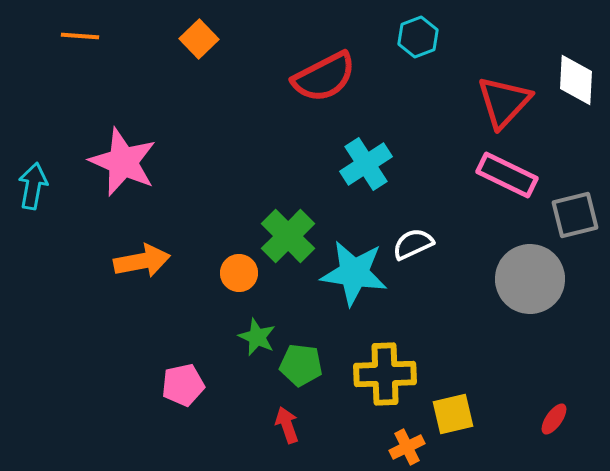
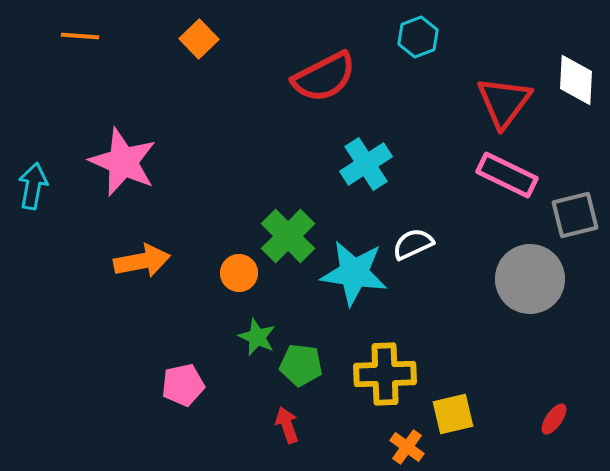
red triangle: rotated 6 degrees counterclockwise
orange cross: rotated 28 degrees counterclockwise
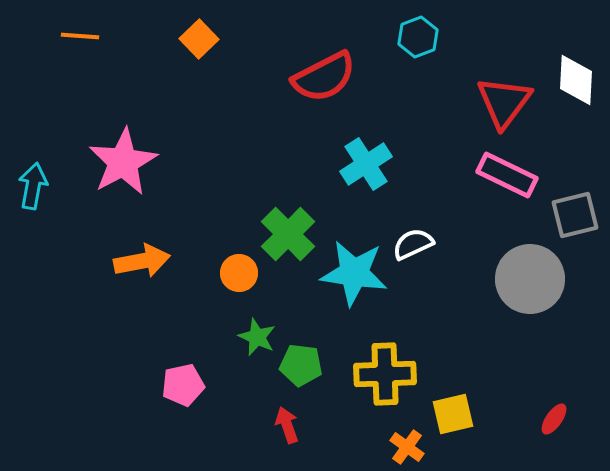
pink star: rotated 20 degrees clockwise
green cross: moved 2 px up
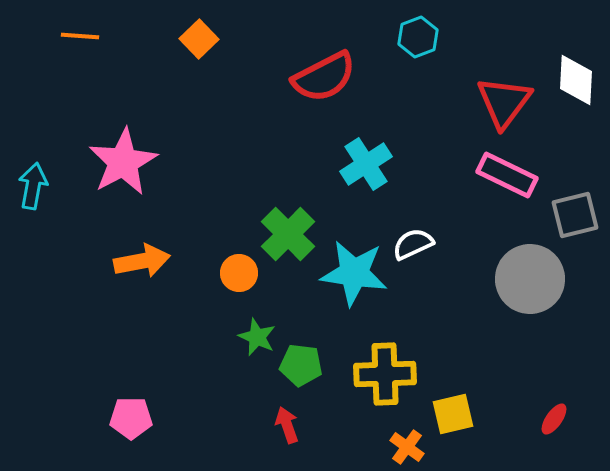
pink pentagon: moved 52 px left, 33 px down; rotated 12 degrees clockwise
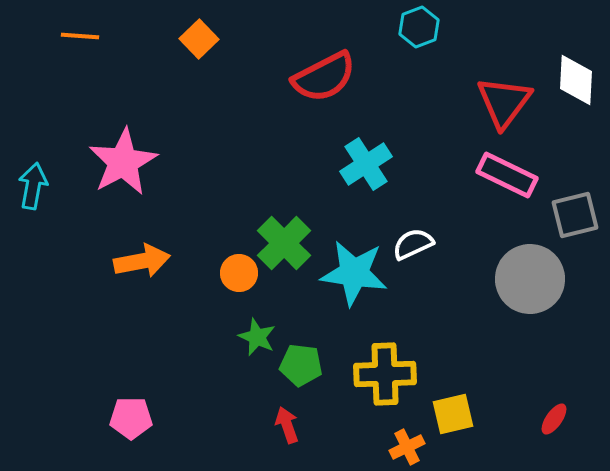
cyan hexagon: moved 1 px right, 10 px up
green cross: moved 4 px left, 9 px down
orange cross: rotated 28 degrees clockwise
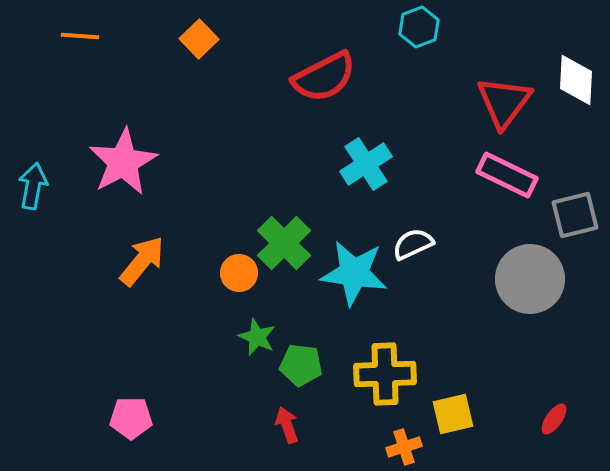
orange arrow: rotated 40 degrees counterclockwise
orange cross: moved 3 px left; rotated 8 degrees clockwise
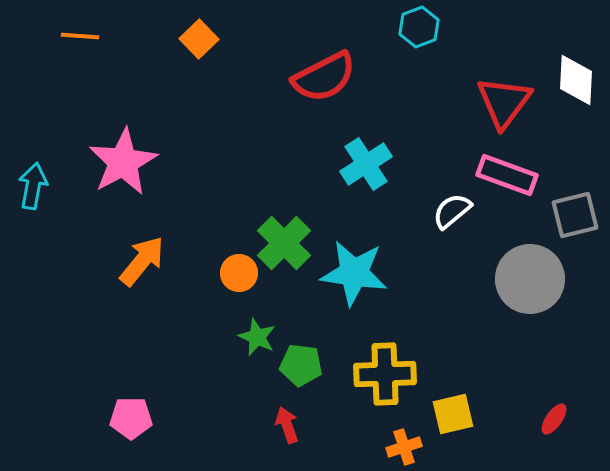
pink rectangle: rotated 6 degrees counterclockwise
white semicircle: moved 39 px right, 33 px up; rotated 15 degrees counterclockwise
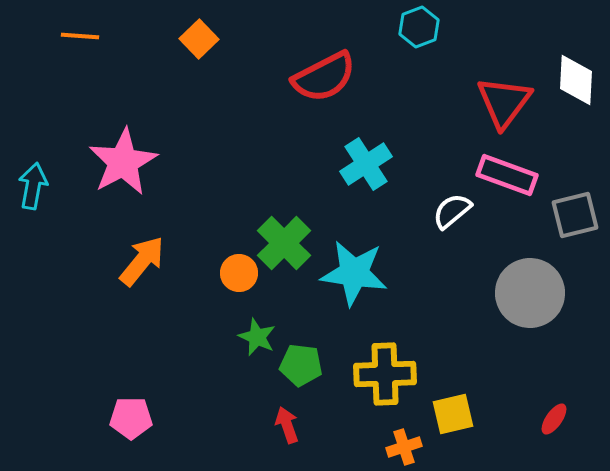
gray circle: moved 14 px down
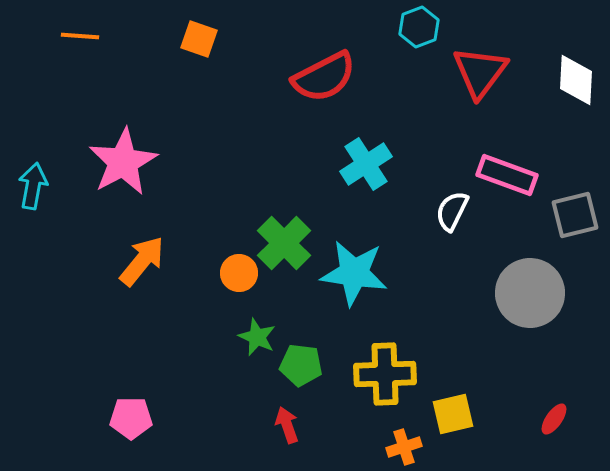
orange square: rotated 27 degrees counterclockwise
red triangle: moved 24 px left, 30 px up
white semicircle: rotated 24 degrees counterclockwise
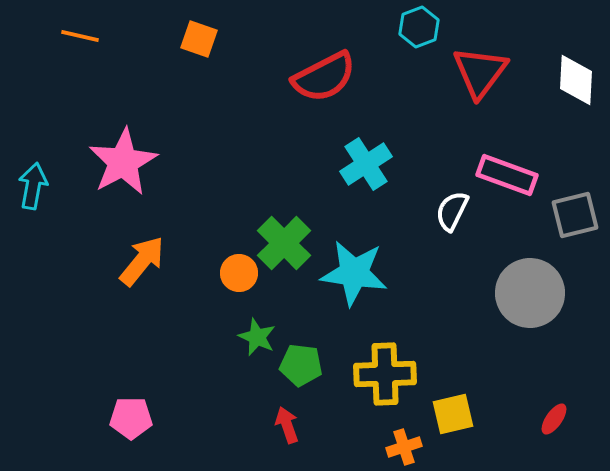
orange line: rotated 9 degrees clockwise
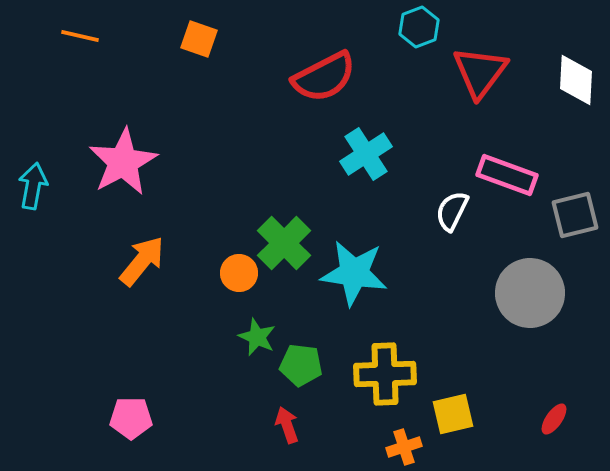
cyan cross: moved 10 px up
